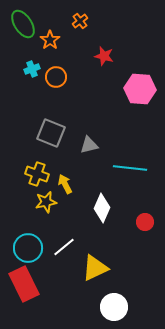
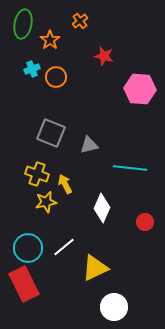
green ellipse: rotated 44 degrees clockwise
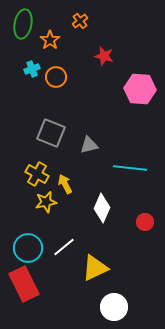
yellow cross: rotated 10 degrees clockwise
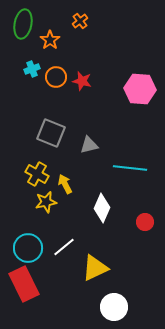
red star: moved 22 px left, 25 px down
